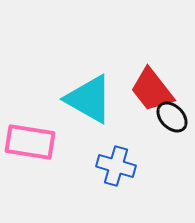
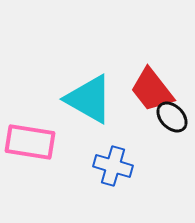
blue cross: moved 3 px left
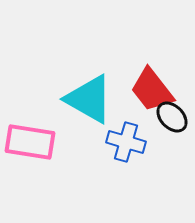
blue cross: moved 13 px right, 24 px up
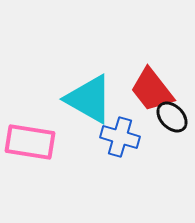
blue cross: moved 6 px left, 5 px up
